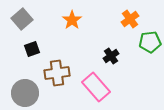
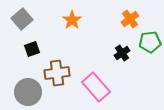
black cross: moved 11 px right, 3 px up
gray circle: moved 3 px right, 1 px up
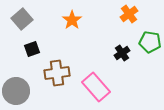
orange cross: moved 1 px left, 5 px up
green pentagon: rotated 15 degrees clockwise
gray circle: moved 12 px left, 1 px up
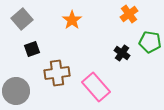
black cross: rotated 21 degrees counterclockwise
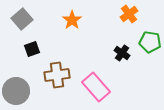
brown cross: moved 2 px down
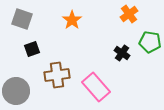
gray square: rotated 30 degrees counterclockwise
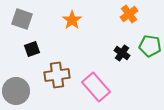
green pentagon: moved 4 px down
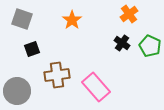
green pentagon: rotated 15 degrees clockwise
black cross: moved 10 px up
gray circle: moved 1 px right
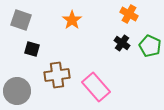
orange cross: rotated 24 degrees counterclockwise
gray square: moved 1 px left, 1 px down
black square: rotated 35 degrees clockwise
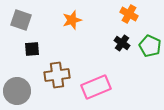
orange star: rotated 18 degrees clockwise
black square: rotated 21 degrees counterclockwise
pink rectangle: rotated 72 degrees counterclockwise
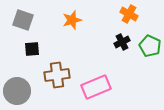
gray square: moved 2 px right
black cross: moved 1 px up; rotated 28 degrees clockwise
